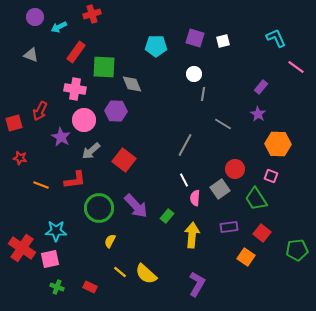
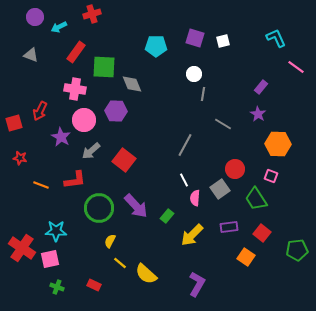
yellow arrow at (192, 235): rotated 140 degrees counterclockwise
yellow line at (120, 272): moved 9 px up
red rectangle at (90, 287): moved 4 px right, 2 px up
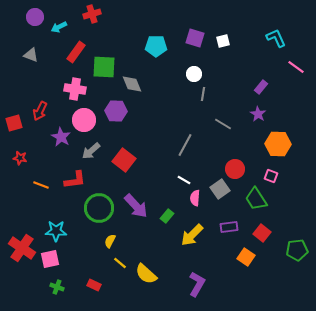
white line at (184, 180): rotated 32 degrees counterclockwise
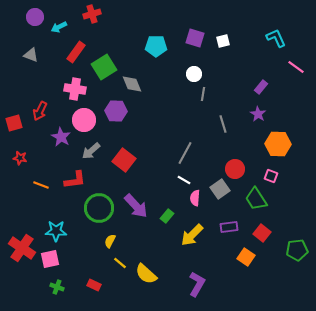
green square at (104, 67): rotated 35 degrees counterclockwise
gray line at (223, 124): rotated 42 degrees clockwise
gray line at (185, 145): moved 8 px down
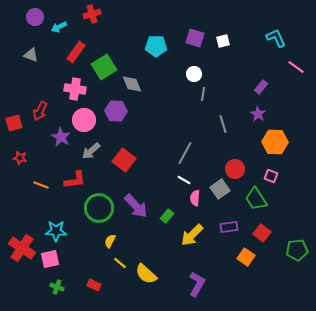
orange hexagon at (278, 144): moved 3 px left, 2 px up
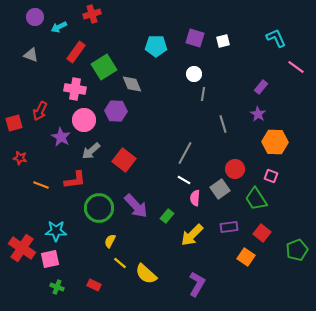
green pentagon at (297, 250): rotated 15 degrees counterclockwise
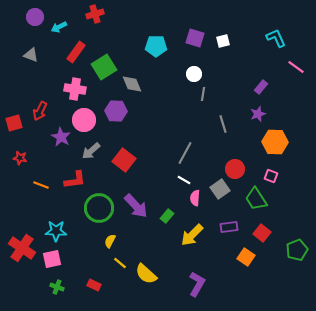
red cross at (92, 14): moved 3 px right
purple star at (258, 114): rotated 21 degrees clockwise
pink square at (50, 259): moved 2 px right
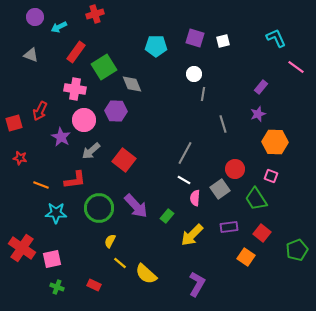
cyan star at (56, 231): moved 18 px up
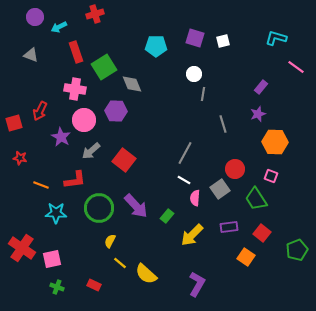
cyan L-shape at (276, 38): rotated 50 degrees counterclockwise
red rectangle at (76, 52): rotated 55 degrees counterclockwise
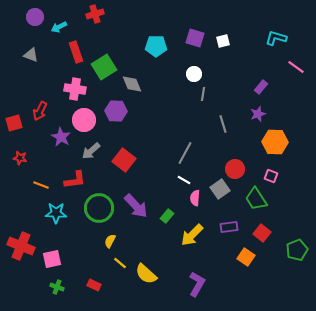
red cross at (22, 248): moved 1 px left, 2 px up; rotated 12 degrees counterclockwise
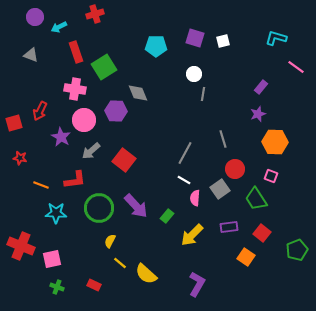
gray diamond at (132, 84): moved 6 px right, 9 px down
gray line at (223, 124): moved 15 px down
